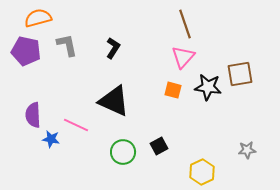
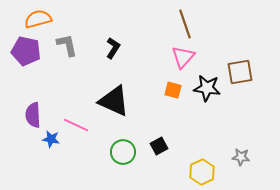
orange semicircle: moved 1 px down
brown square: moved 2 px up
black star: moved 1 px left, 1 px down
gray star: moved 6 px left, 7 px down; rotated 12 degrees clockwise
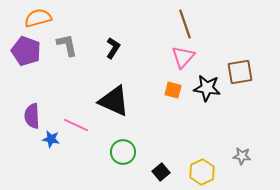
orange semicircle: moved 1 px up
purple pentagon: rotated 8 degrees clockwise
purple semicircle: moved 1 px left, 1 px down
black square: moved 2 px right, 26 px down; rotated 12 degrees counterclockwise
gray star: moved 1 px right, 1 px up
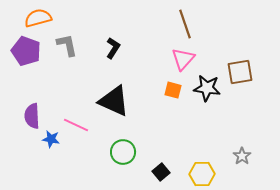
pink triangle: moved 2 px down
gray star: rotated 30 degrees clockwise
yellow hexagon: moved 2 px down; rotated 25 degrees clockwise
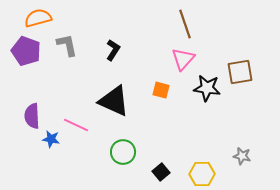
black L-shape: moved 2 px down
orange square: moved 12 px left
gray star: rotated 24 degrees counterclockwise
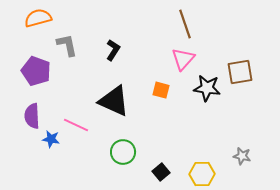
purple pentagon: moved 10 px right, 20 px down
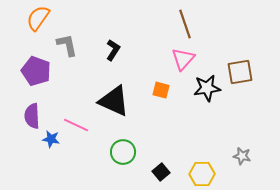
orange semicircle: rotated 40 degrees counterclockwise
black star: rotated 16 degrees counterclockwise
